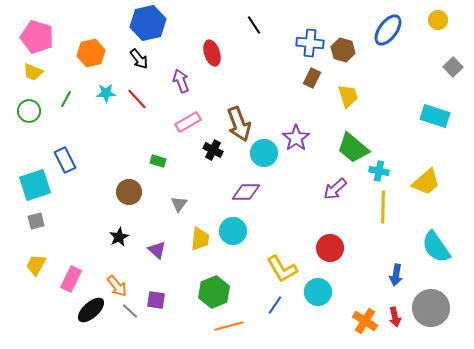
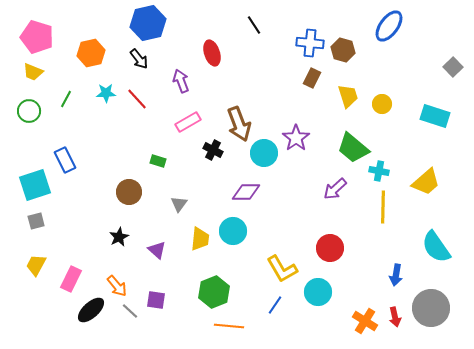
yellow circle at (438, 20): moved 56 px left, 84 px down
blue ellipse at (388, 30): moved 1 px right, 4 px up
orange line at (229, 326): rotated 20 degrees clockwise
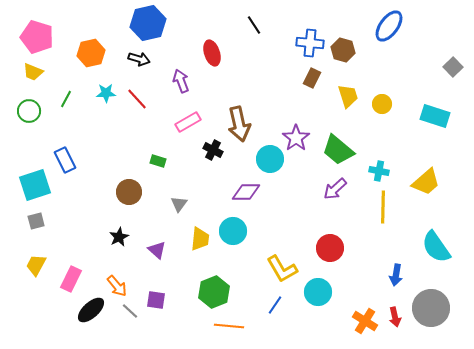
black arrow at (139, 59): rotated 35 degrees counterclockwise
brown arrow at (239, 124): rotated 8 degrees clockwise
green trapezoid at (353, 148): moved 15 px left, 2 px down
cyan circle at (264, 153): moved 6 px right, 6 px down
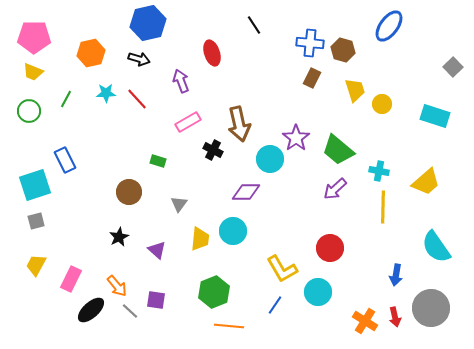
pink pentagon at (37, 37): moved 3 px left; rotated 16 degrees counterclockwise
yellow trapezoid at (348, 96): moved 7 px right, 6 px up
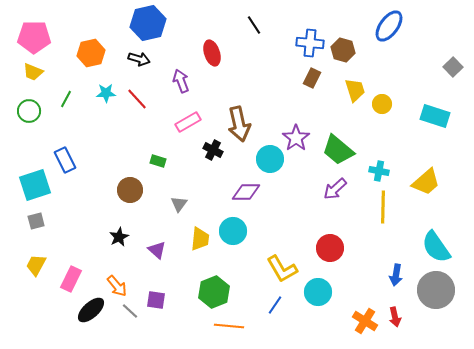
brown circle at (129, 192): moved 1 px right, 2 px up
gray circle at (431, 308): moved 5 px right, 18 px up
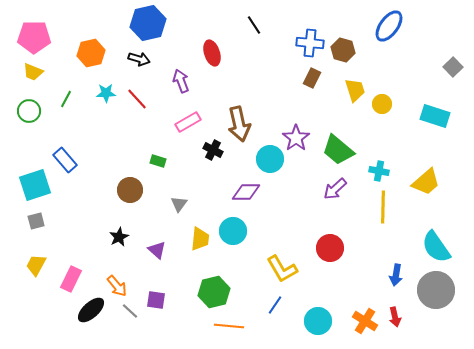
blue rectangle at (65, 160): rotated 15 degrees counterclockwise
green hexagon at (214, 292): rotated 8 degrees clockwise
cyan circle at (318, 292): moved 29 px down
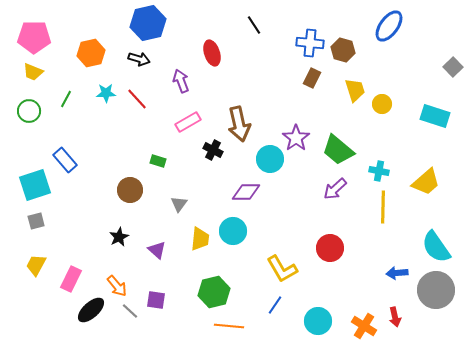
blue arrow at (396, 275): moved 1 px right, 2 px up; rotated 75 degrees clockwise
orange cross at (365, 321): moved 1 px left, 5 px down
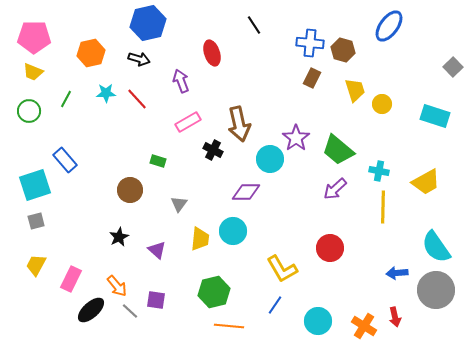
yellow trapezoid at (426, 182): rotated 12 degrees clockwise
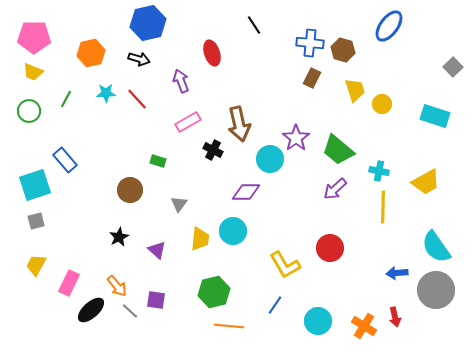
yellow L-shape at (282, 269): moved 3 px right, 4 px up
pink rectangle at (71, 279): moved 2 px left, 4 px down
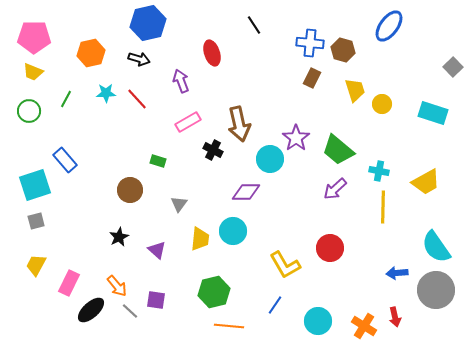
cyan rectangle at (435, 116): moved 2 px left, 3 px up
